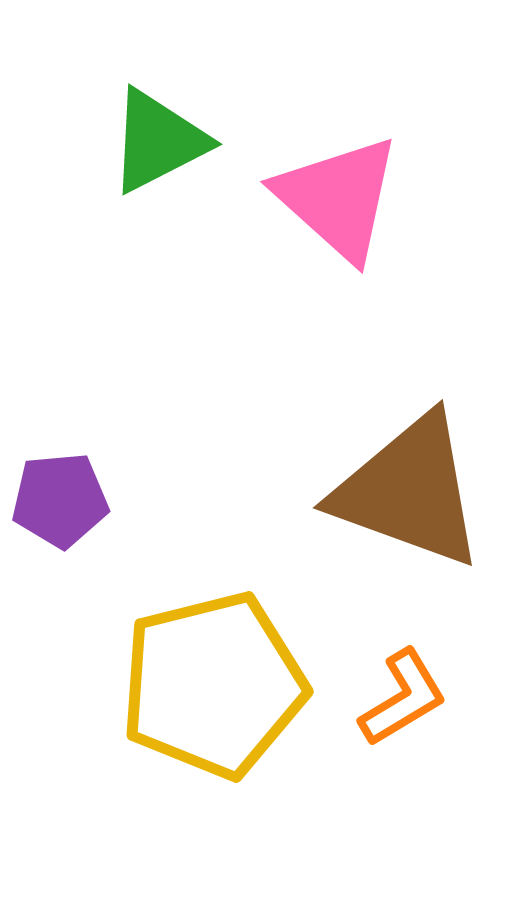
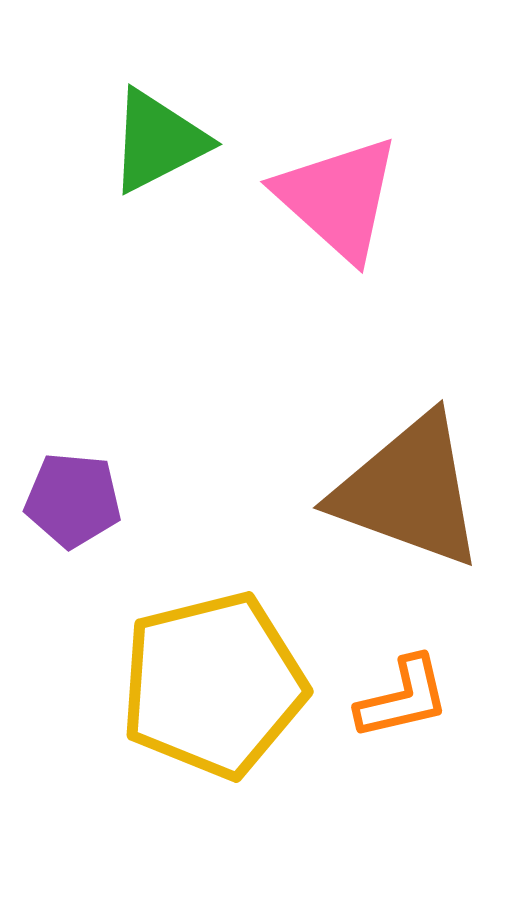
purple pentagon: moved 13 px right; rotated 10 degrees clockwise
orange L-shape: rotated 18 degrees clockwise
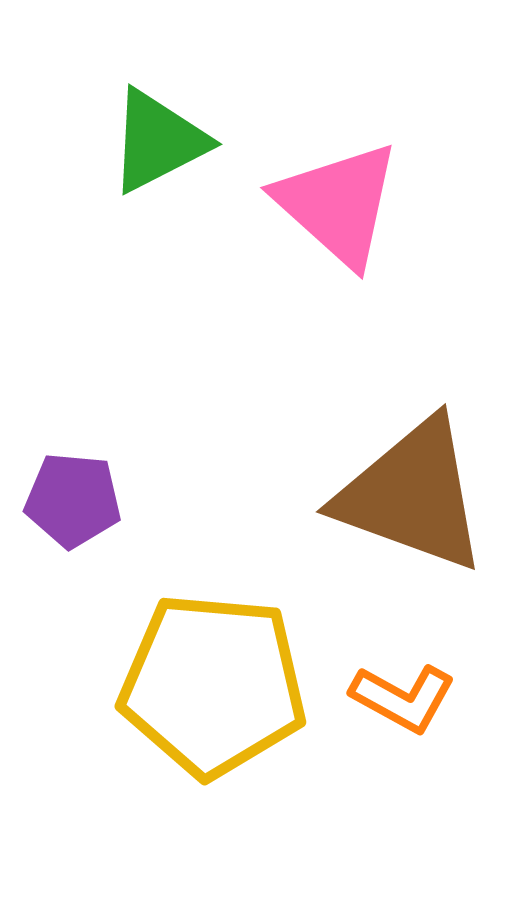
pink triangle: moved 6 px down
brown triangle: moved 3 px right, 4 px down
yellow pentagon: rotated 19 degrees clockwise
orange L-shape: rotated 42 degrees clockwise
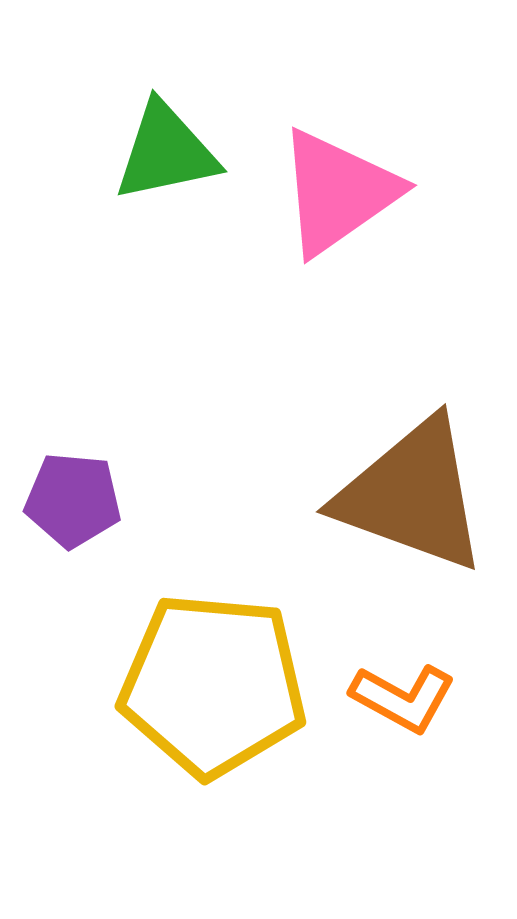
green triangle: moved 8 px right, 11 px down; rotated 15 degrees clockwise
pink triangle: moved 12 px up; rotated 43 degrees clockwise
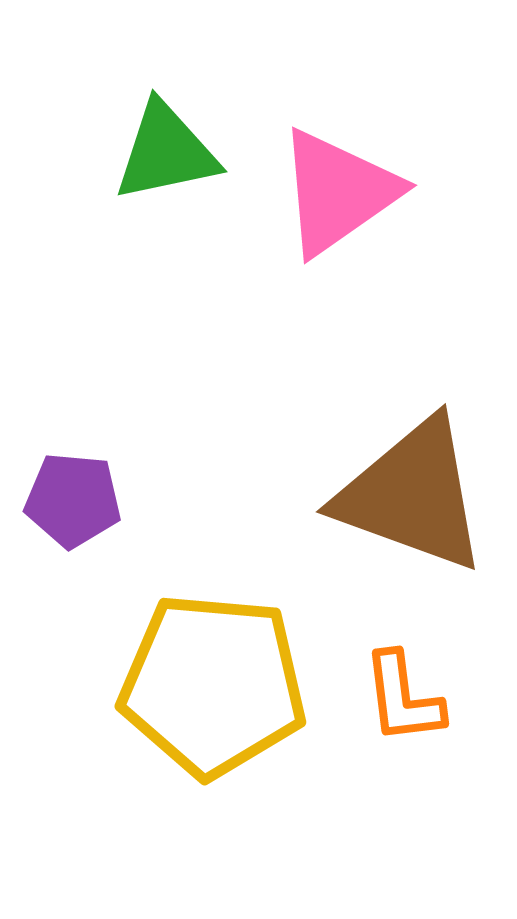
orange L-shape: rotated 54 degrees clockwise
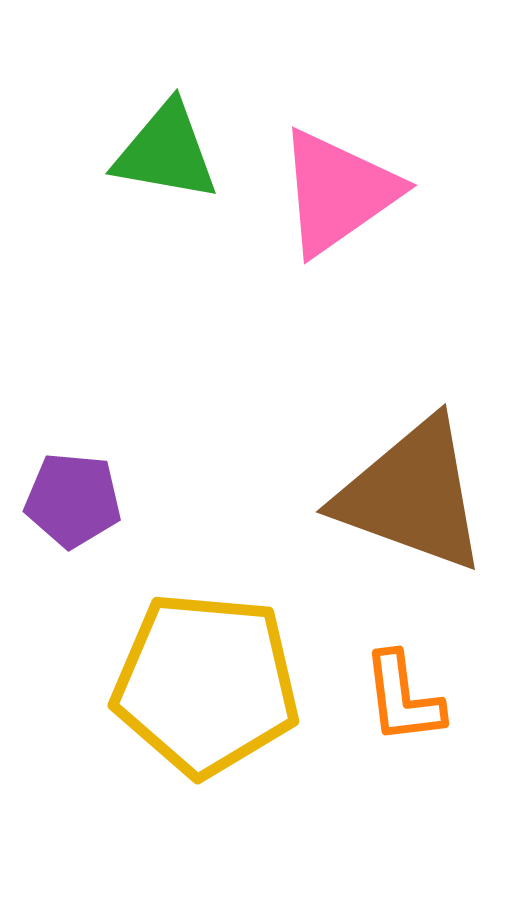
green triangle: rotated 22 degrees clockwise
yellow pentagon: moved 7 px left, 1 px up
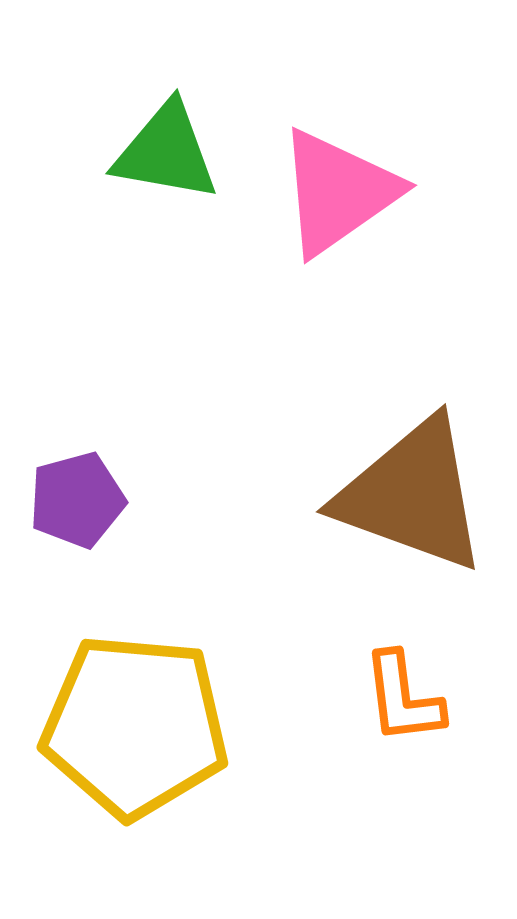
purple pentagon: moved 4 px right; rotated 20 degrees counterclockwise
yellow pentagon: moved 71 px left, 42 px down
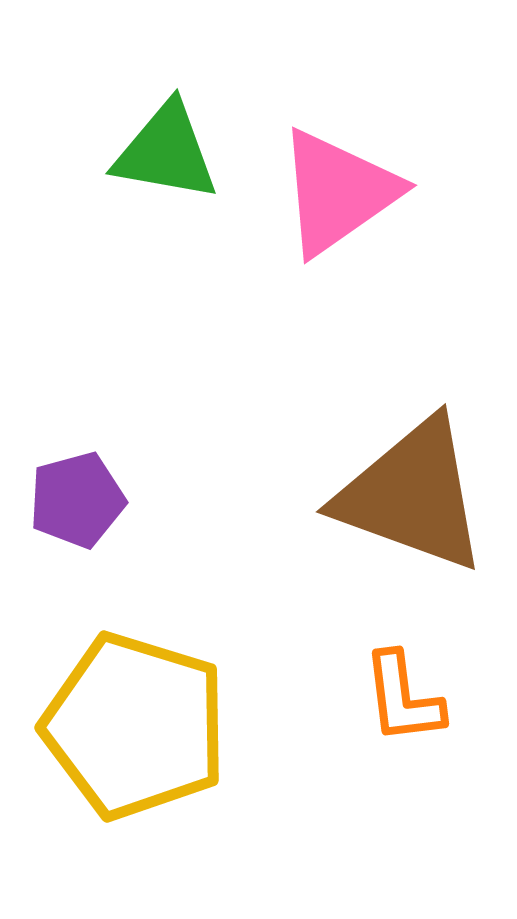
yellow pentagon: rotated 12 degrees clockwise
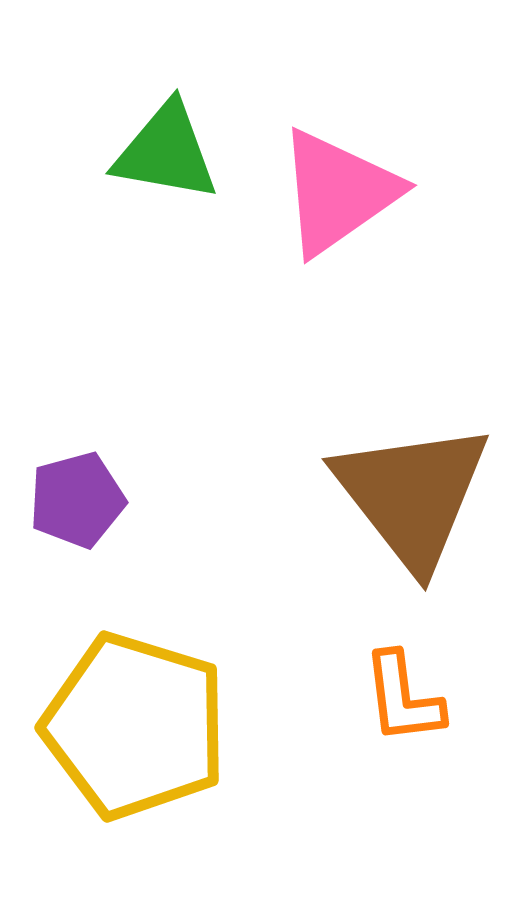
brown triangle: rotated 32 degrees clockwise
